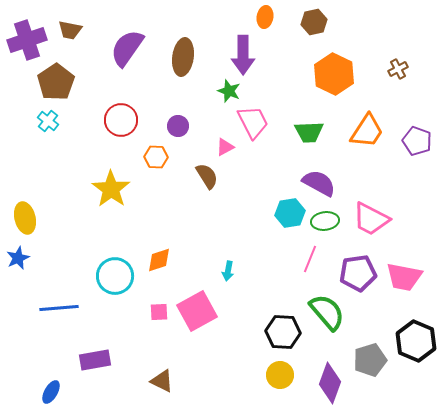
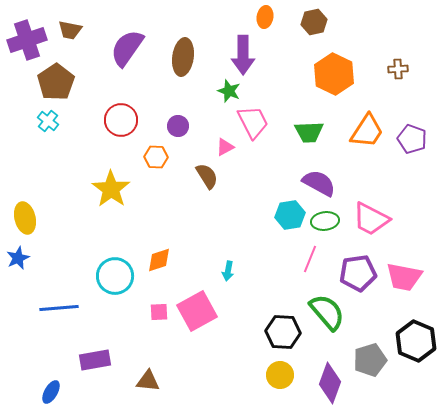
brown cross at (398, 69): rotated 24 degrees clockwise
purple pentagon at (417, 141): moved 5 px left, 2 px up
cyan hexagon at (290, 213): moved 2 px down
brown triangle at (162, 381): moved 14 px left; rotated 20 degrees counterclockwise
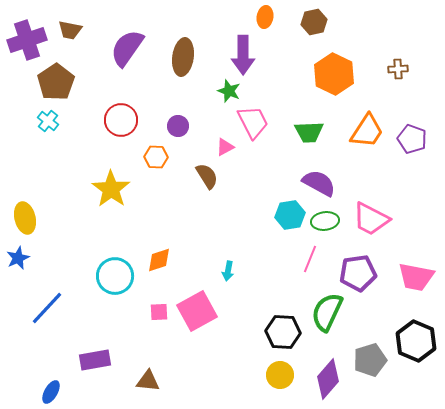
pink trapezoid at (404, 277): moved 12 px right
blue line at (59, 308): moved 12 px left; rotated 42 degrees counterclockwise
green semicircle at (327, 312): rotated 114 degrees counterclockwise
purple diamond at (330, 383): moved 2 px left, 4 px up; rotated 21 degrees clockwise
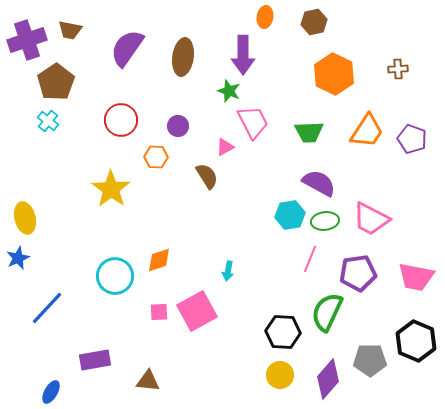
gray pentagon at (370, 360): rotated 16 degrees clockwise
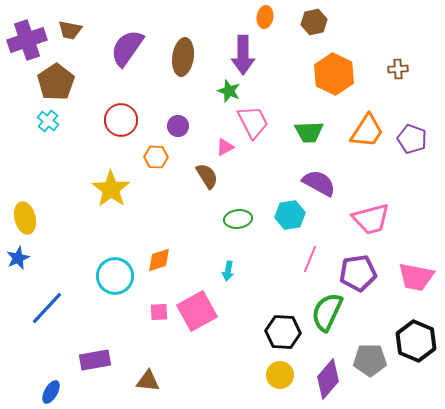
pink trapezoid at (371, 219): rotated 42 degrees counterclockwise
green ellipse at (325, 221): moved 87 px left, 2 px up
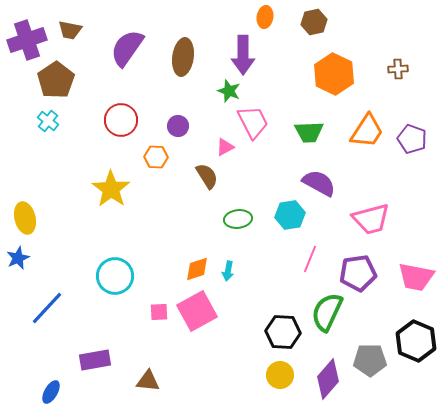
brown pentagon at (56, 82): moved 2 px up
orange diamond at (159, 260): moved 38 px right, 9 px down
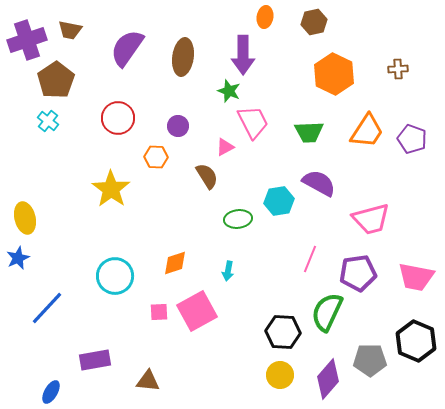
red circle at (121, 120): moved 3 px left, 2 px up
cyan hexagon at (290, 215): moved 11 px left, 14 px up
orange diamond at (197, 269): moved 22 px left, 6 px up
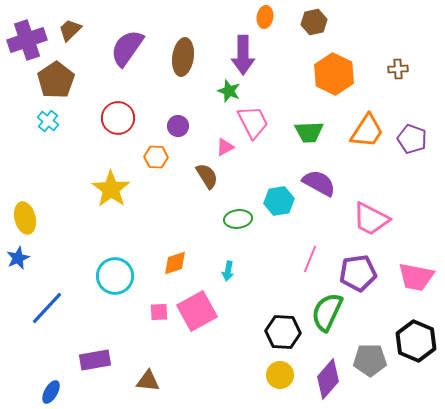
brown trapezoid at (70, 30): rotated 125 degrees clockwise
pink trapezoid at (371, 219): rotated 42 degrees clockwise
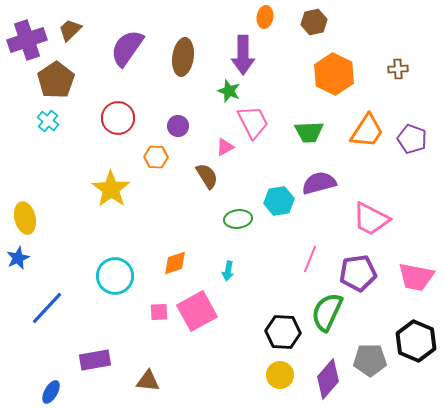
purple semicircle at (319, 183): rotated 44 degrees counterclockwise
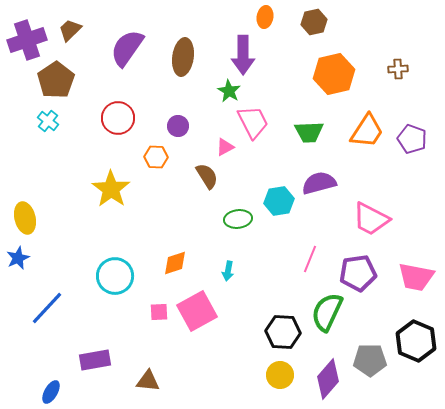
orange hexagon at (334, 74): rotated 21 degrees clockwise
green star at (229, 91): rotated 10 degrees clockwise
